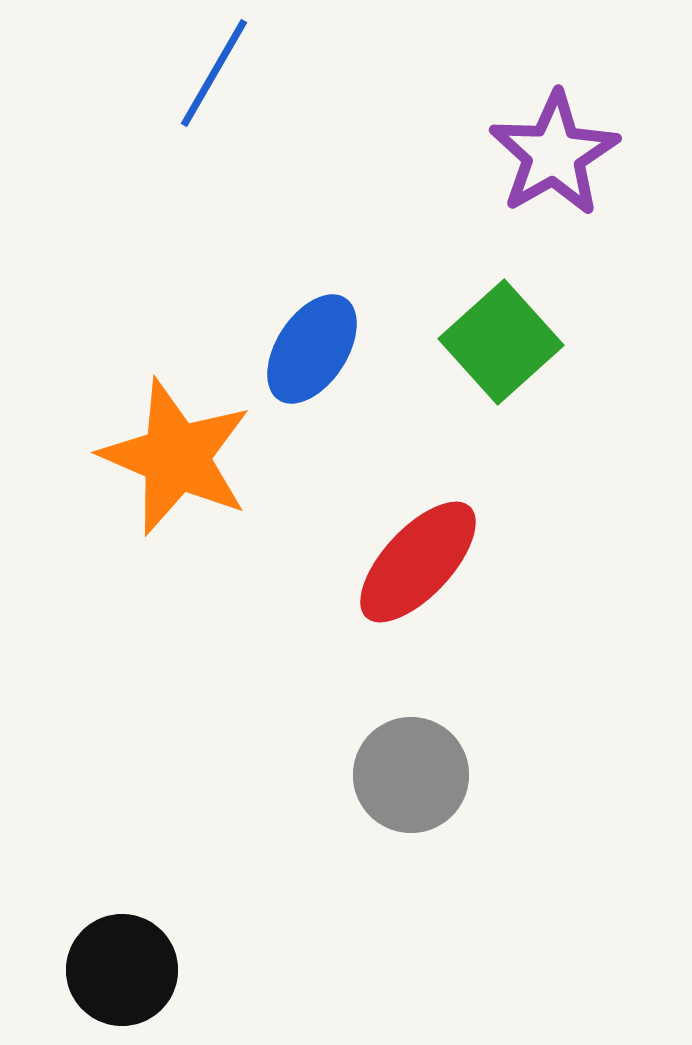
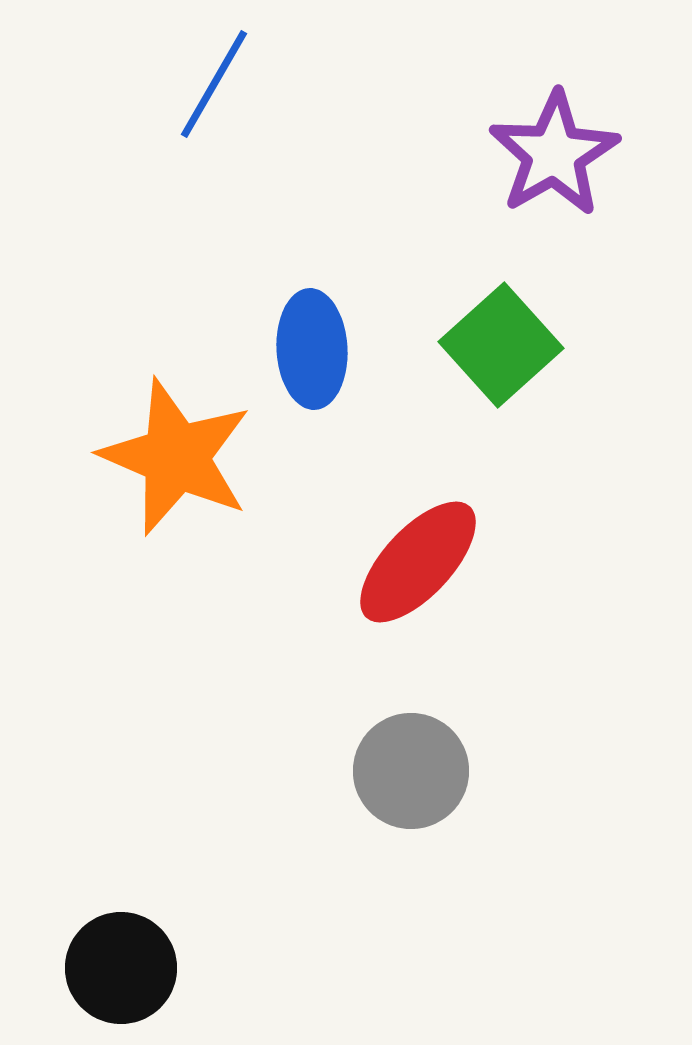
blue line: moved 11 px down
green square: moved 3 px down
blue ellipse: rotated 36 degrees counterclockwise
gray circle: moved 4 px up
black circle: moved 1 px left, 2 px up
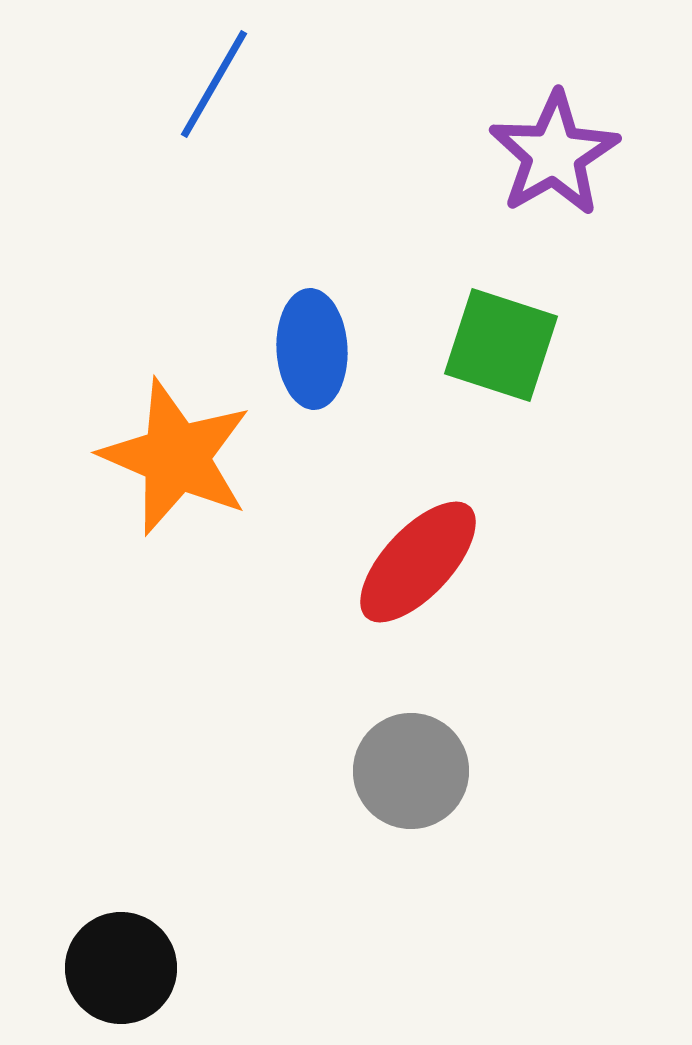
green square: rotated 30 degrees counterclockwise
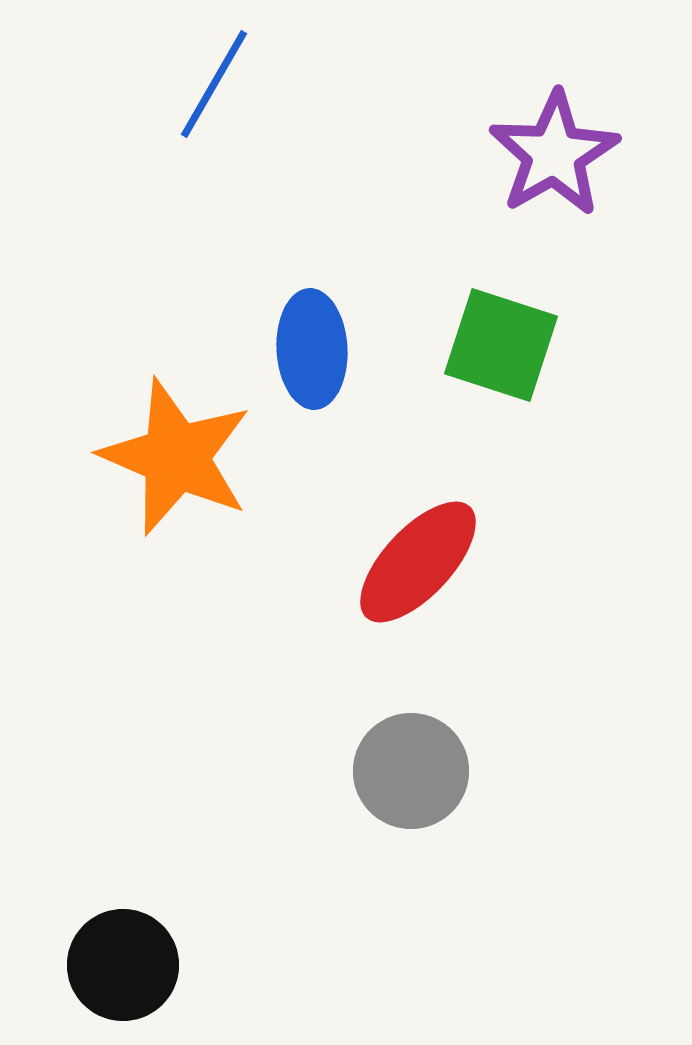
black circle: moved 2 px right, 3 px up
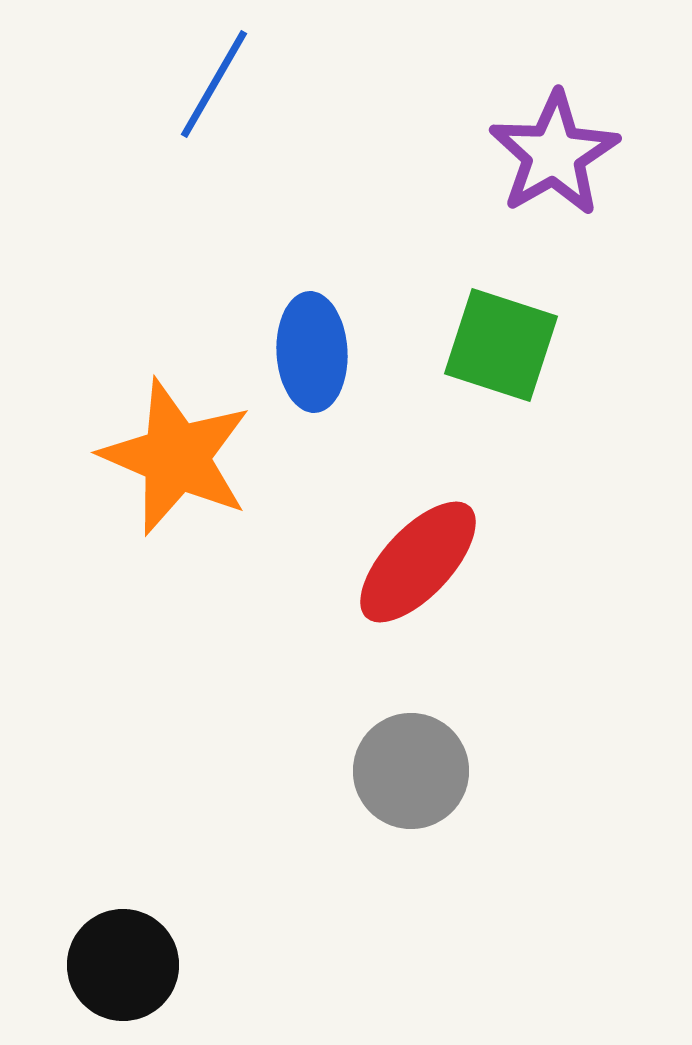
blue ellipse: moved 3 px down
